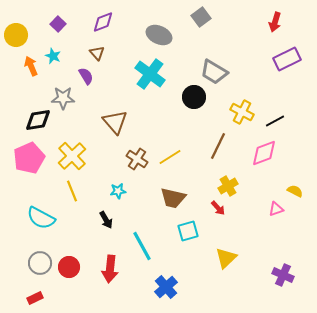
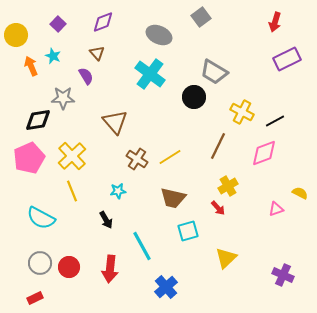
yellow semicircle at (295, 191): moved 5 px right, 2 px down
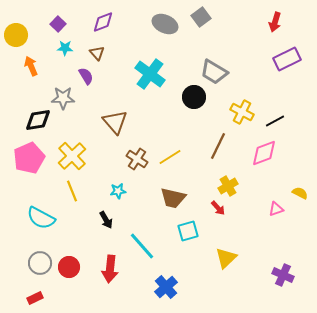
gray ellipse at (159, 35): moved 6 px right, 11 px up
cyan star at (53, 56): moved 12 px right, 8 px up; rotated 21 degrees counterclockwise
cyan line at (142, 246): rotated 12 degrees counterclockwise
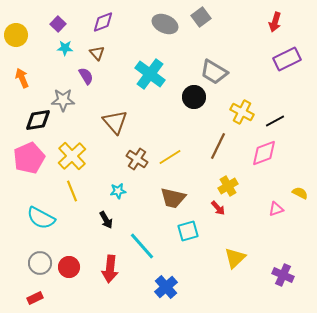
orange arrow at (31, 66): moved 9 px left, 12 px down
gray star at (63, 98): moved 2 px down
yellow triangle at (226, 258): moved 9 px right
